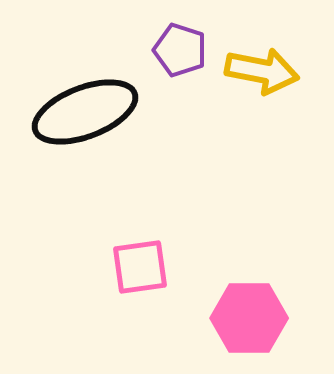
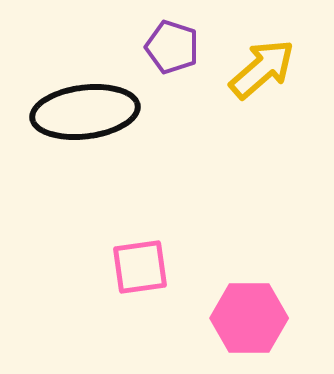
purple pentagon: moved 8 px left, 3 px up
yellow arrow: moved 2 px up; rotated 52 degrees counterclockwise
black ellipse: rotated 14 degrees clockwise
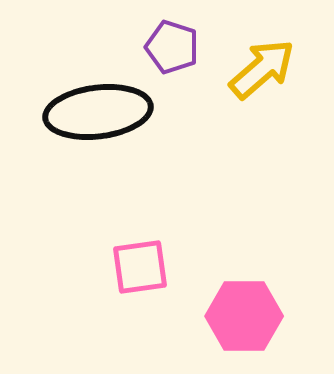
black ellipse: moved 13 px right
pink hexagon: moved 5 px left, 2 px up
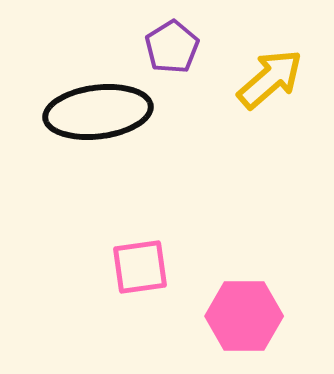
purple pentagon: rotated 22 degrees clockwise
yellow arrow: moved 8 px right, 10 px down
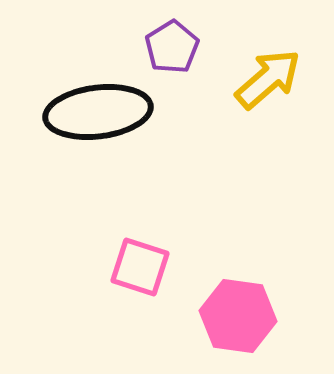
yellow arrow: moved 2 px left
pink square: rotated 26 degrees clockwise
pink hexagon: moved 6 px left; rotated 8 degrees clockwise
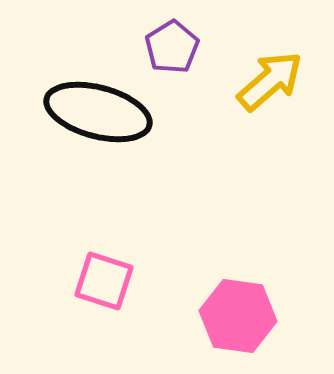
yellow arrow: moved 2 px right, 2 px down
black ellipse: rotated 22 degrees clockwise
pink square: moved 36 px left, 14 px down
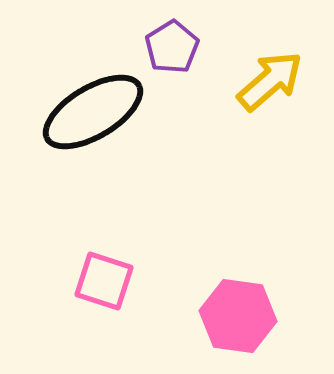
black ellipse: moved 5 px left; rotated 46 degrees counterclockwise
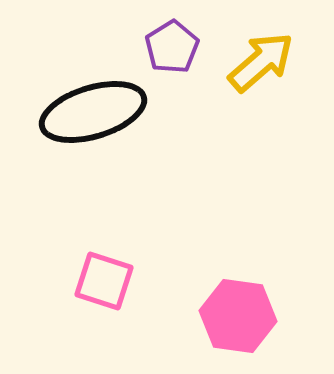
yellow arrow: moved 9 px left, 19 px up
black ellipse: rotated 14 degrees clockwise
